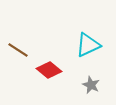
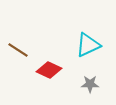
red diamond: rotated 15 degrees counterclockwise
gray star: moved 1 px left, 1 px up; rotated 24 degrees counterclockwise
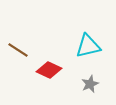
cyan triangle: moved 1 px down; rotated 12 degrees clockwise
gray star: rotated 24 degrees counterclockwise
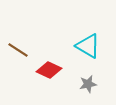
cyan triangle: rotated 44 degrees clockwise
gray star: moved 2 px left; rotated 12 degrees clockwise
